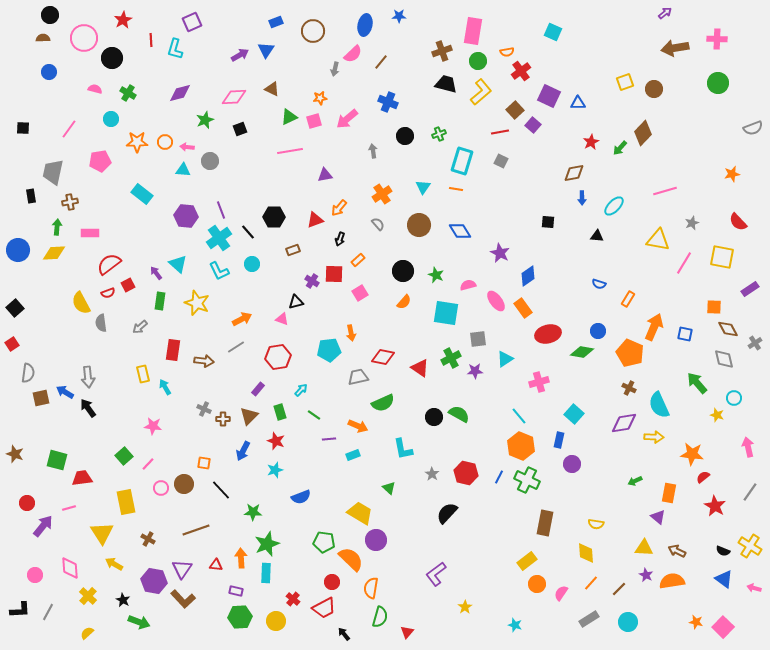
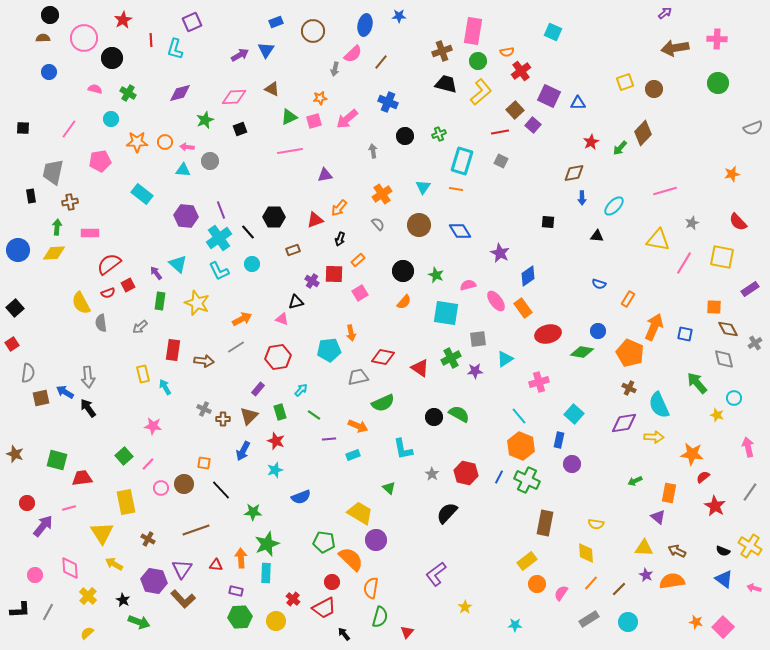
cyan star at (515, 625): rotated 16 degrees counterclockwise
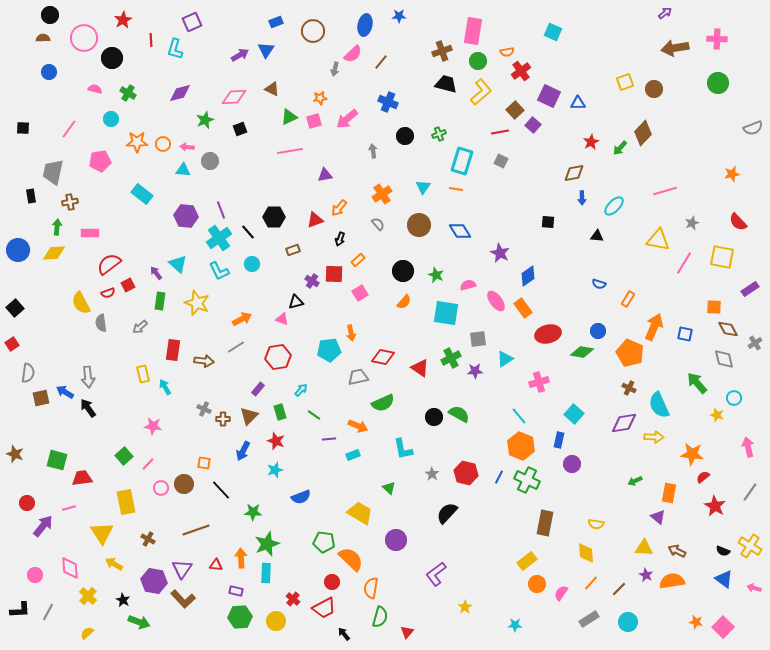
orange circle at (165, 142): moved 2 px left, 2 px down
purple circle at (376, 540): moved 20 px right
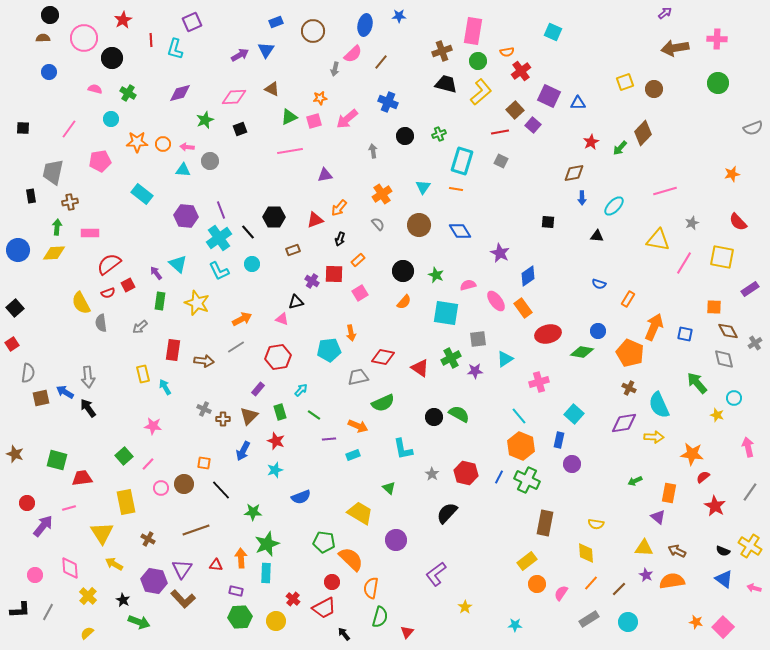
brown diamond at (728, 329): moved 2 px down
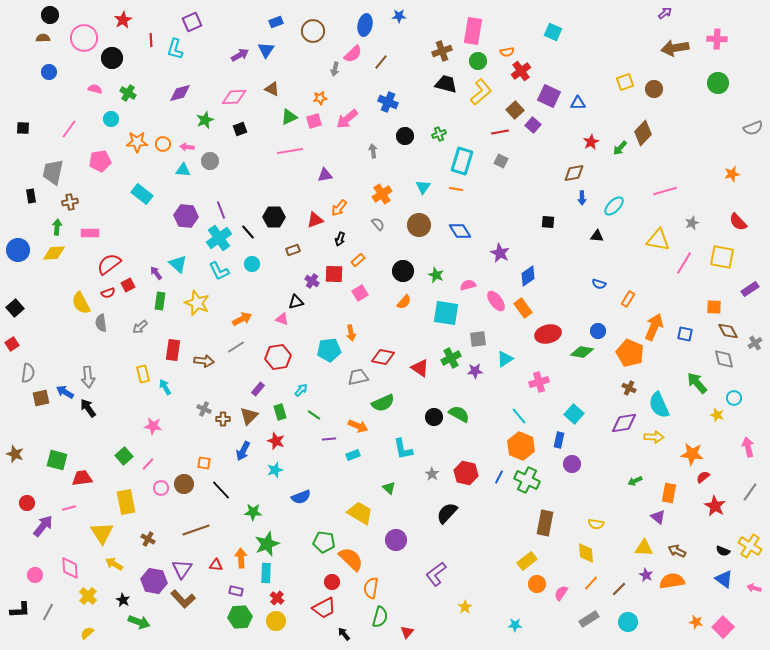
red cross at (293, 599): moved 16 px left, 1 px up
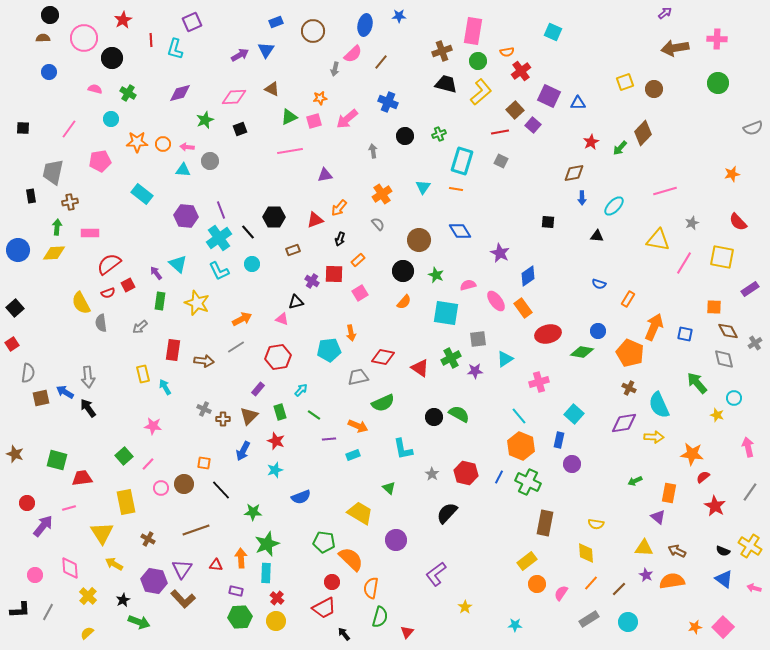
brown circle at (419, 225): moved 15 px down
green cross at (527, 480): moved 1 px right, 2 px down
black star at (123, 600): rotated 16 degrees clockwise
orange star at (696, 622): moved 1 px left, 5 px down; rotated 24 degrees counterclockwise
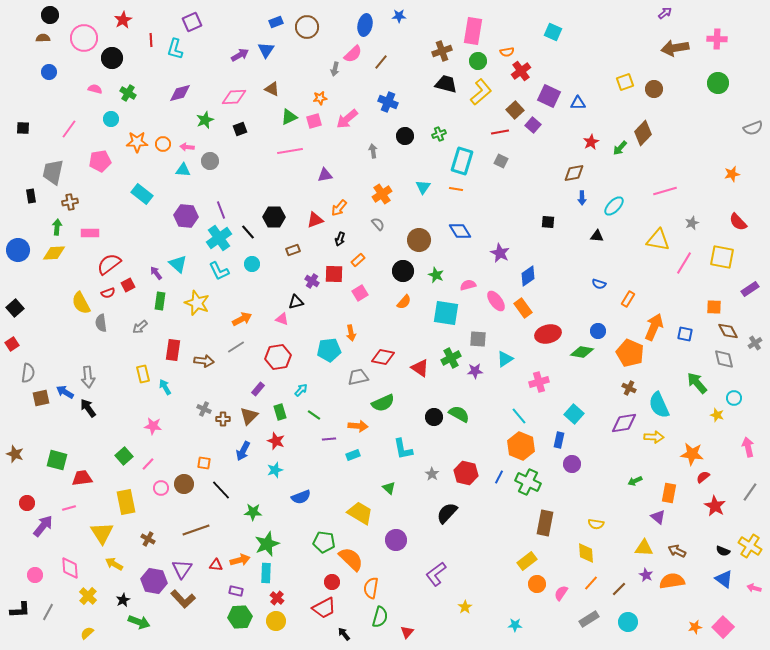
brown circle at (313, 31): moved 6 px left, 4 px up
gray square at (478, 339): rotated 12 degrees clockwise
orange arrow at (358, 426): rotated 18 degrees counterclockwise
orange arrow at (241, 558): moved 1 px left, 2 px down; rotated 78 degrees clockwise
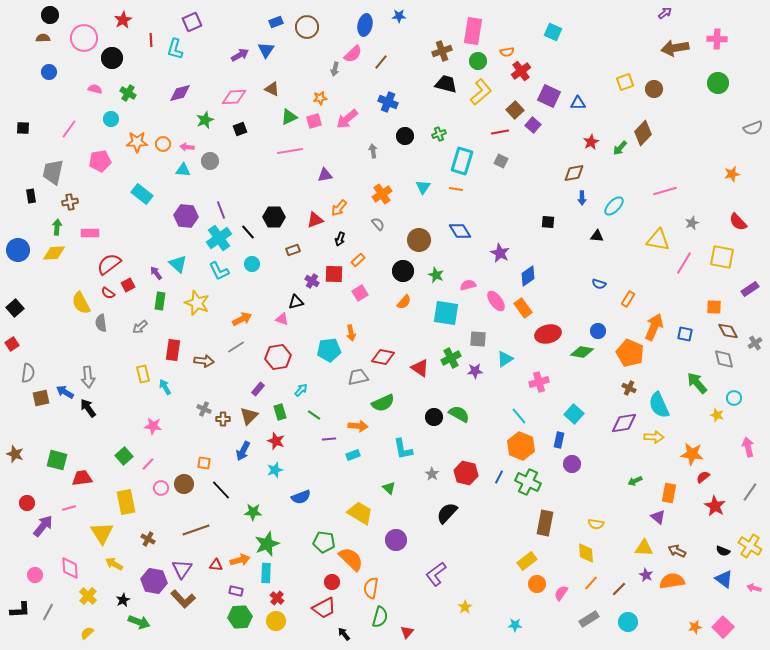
red semicircle at (108, 293): rotated 56 degrees clockwise
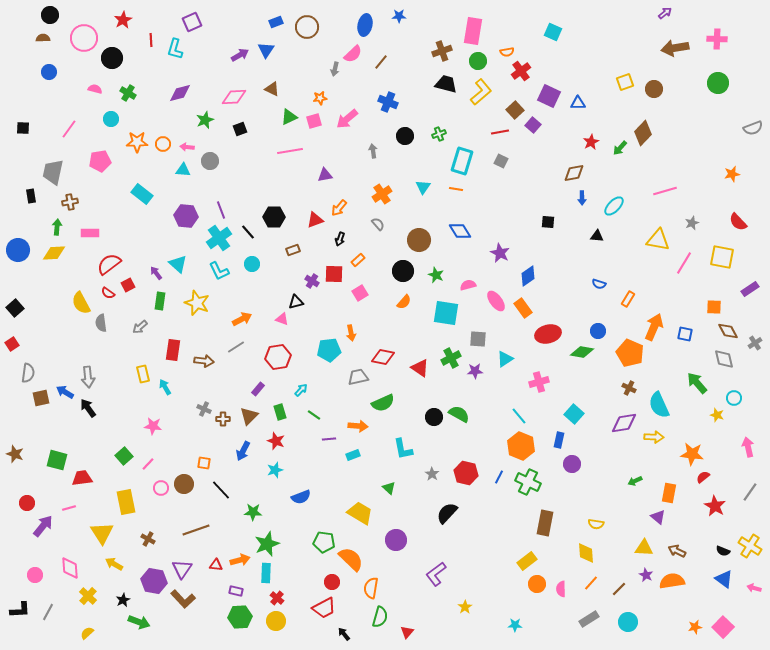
pink semicircle at (561, 593): moved 4 px up; rotated 35 degrees counterclockwise
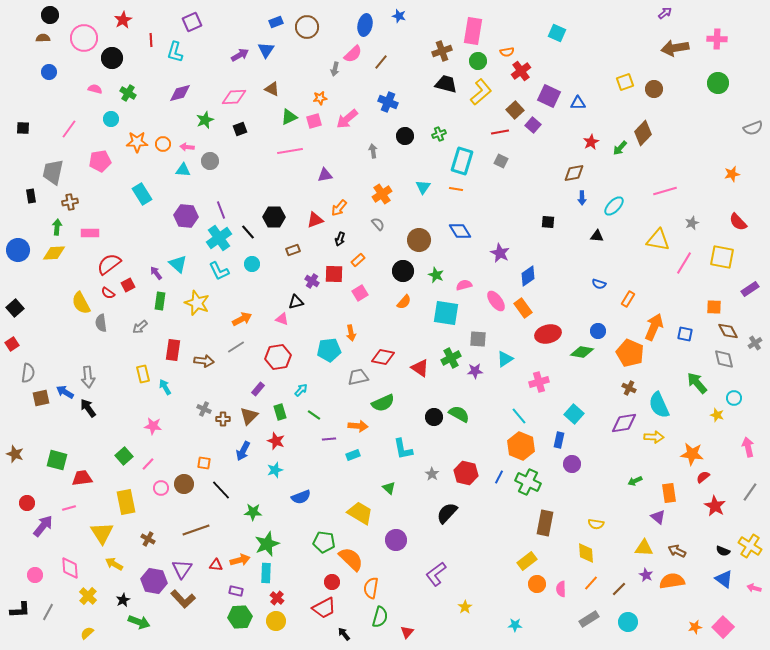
blue star at (399, 16): rotated 16 degrees clockwise
cyan square at (553, 32): moved 4 px right, 1 px down
cyan L-shape at (175, 49): moved 3 px down
cyan rectangle at (142, 194): rotated 20 degrees clockwise
pink semicircle at (468, 285): moved 4 px left
orange rectangle at (669, 493): rotated 18 degrees counterclockwise
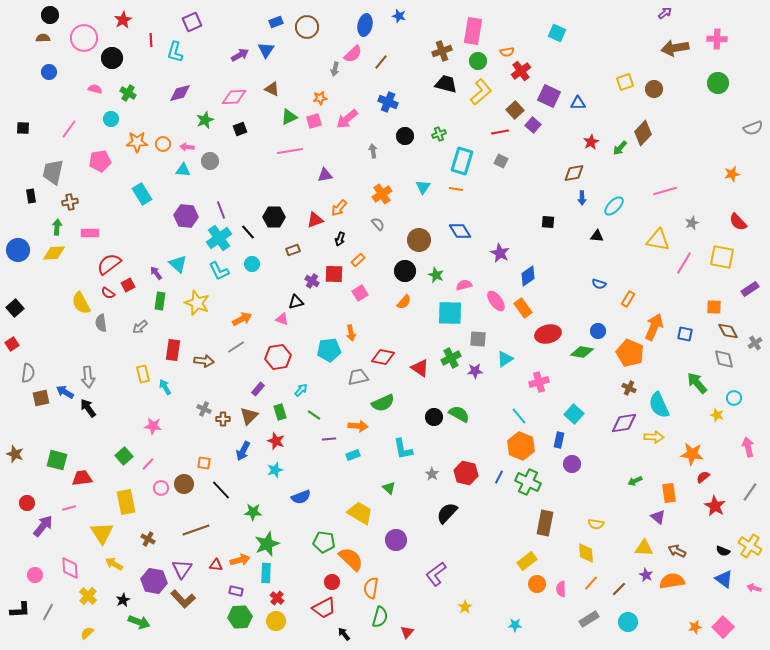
black circle at (403, 271): moved 2 px right
cyan square at (446, 313): moved 4 px right; rotated 8 degrees counterclockwise
